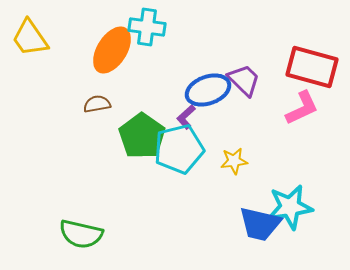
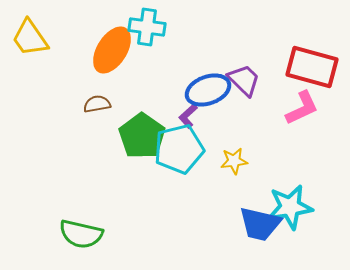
purple L-shape: moved 2 px right, 1 px up
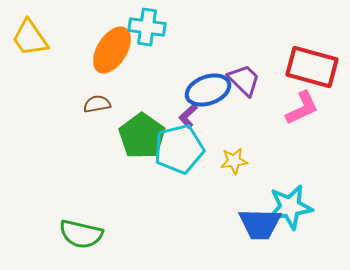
blue trapezoid: rotated 12 degrees counterclockwise
